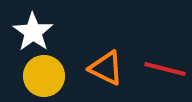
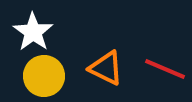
red line: rotated 9 degrees clockwise
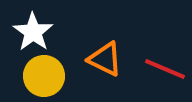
orange triangle: moved 1 px left, 9 px up
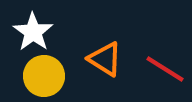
orange triangle: rotated 6 degrees clockwise
red line: rotated 9 degrees clockwise
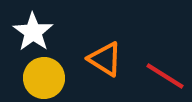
red line: moved 7 px down
yellow circle: moved 2 px down
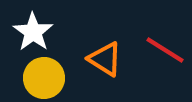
red line: moved 26 px up
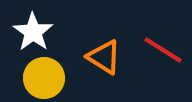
red line: moved 2 px left
orange triangle: moved 1 px left, 2 px up
